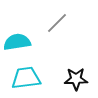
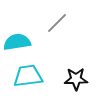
cyan trapezoid: moved 2 px right, 2 px up
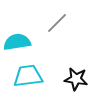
black star: rotated 10 degrees clockwise
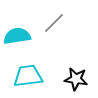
gray line: moved 3 px left
cyan semicircle: moved 6 px up
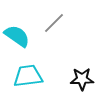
cyan semicircle: rotated 44 degrees clockwise
black star: moved 6 px right; rotated 10 degrees counterclockwise
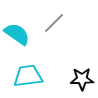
cyan semicircle: moved 2 px up
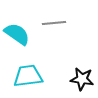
gray line: rotated 40 degrees clockwise
black star: rotated 10 degrees clockwise
